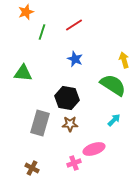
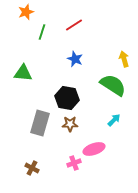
yellow arrow: moved 1 px up
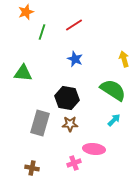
green semicircle: moved 5 px down
pink ellipse: rotated 25 degrees clockwise
brown cross: rotated 16 degrees counterclockwise
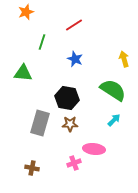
green line: moved 10 px down
